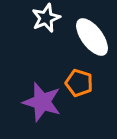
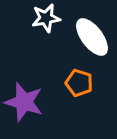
white star: rotated 12 degrees clockwise
purple star: moved 18 px left
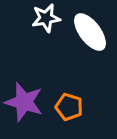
white ellipse: moved 2 px left, 5 px up
orange pentagon: moved 10 px left, 24 px down
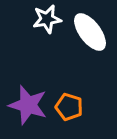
white star: moved 1 px right, 1 px down
purple star: moved 4 px right, 3 px down
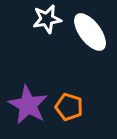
purple star: rotated 12 degrees clockwise
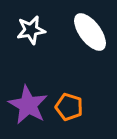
white star: moved 16 px left, 11 px down
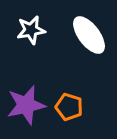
white ellipse: moved 1 px left, 3 px down
purple star: moved 2 px left; rotated 30 degrees clockwise
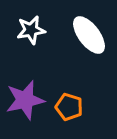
purple star: moved 1 px left, 5 px up
